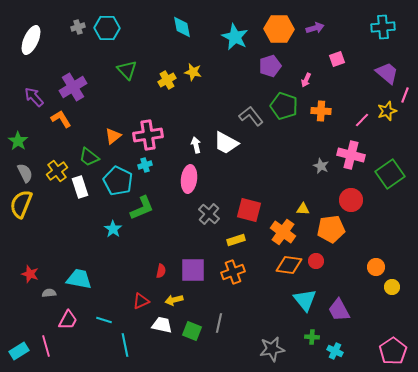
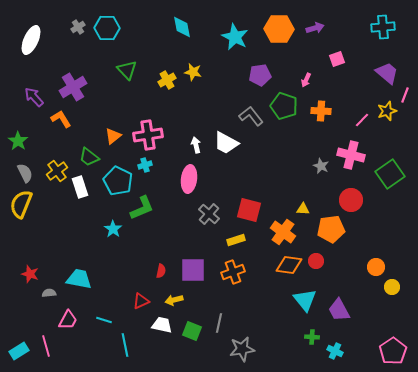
gray cross at (78, 27): rotated 16 degrees counterclockwise
purple pentagon at (270, 66): moved 10 px left, 9 px down; rotated 10 degrees clockwise
gray star at (272, 349): moved 30 px left
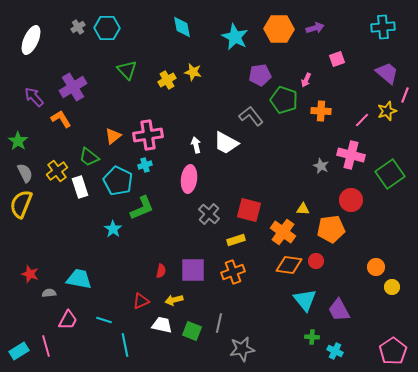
green pentagon at (284, 106): moved 6 px up
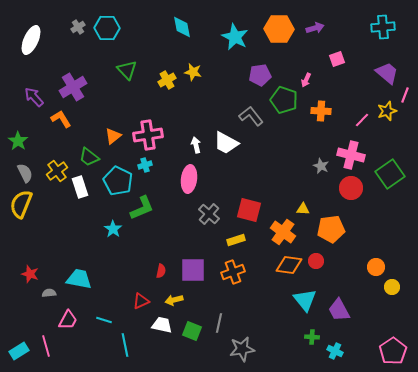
red circle at (351, 200): moved 12 px up
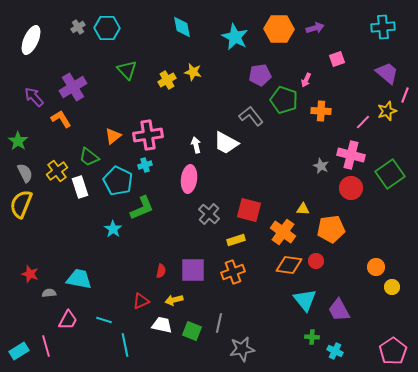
pink line at (362, 120): moved 1 px right, 2 px down
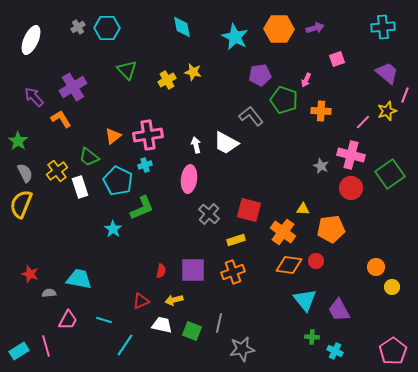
cyan line at (125, 345): rotated 45 degrees clockwise
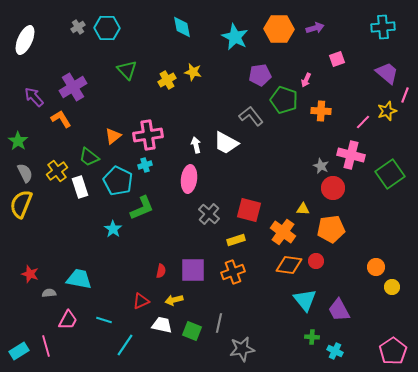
white ellipse at (31, 40): moved 6 px left
red circle at (351, 188): moved 18 px left
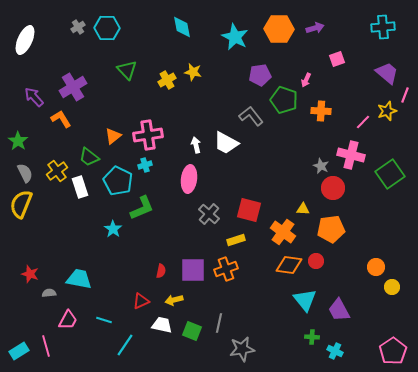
orange cross at (233, 272): moved 7 px left, 3 px up
